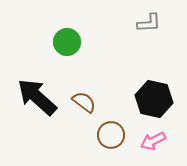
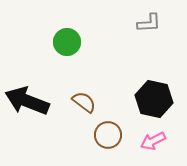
black arrow: moved 10 px left, 4 px down; rotated 21 degrees counterclockwise
brown circle: moved 3 px left
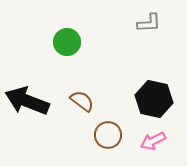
brown semicircle: moved 2 px left, 1 px up
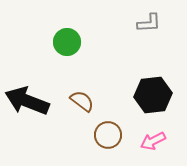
black hexagon: moved 1 px left, 4 px up; rotated 18 degrees counterclockwise
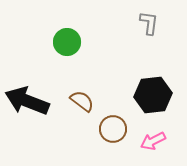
gray L-shape: rotated 80 degrees counterclockwise
brown circle: moved 5 px right, 6 px up
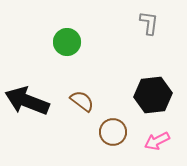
brown circle: moved 3 px down
pink arrow: moved 4 px right
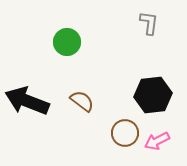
brown circle: moved 12 px right, 1 px down
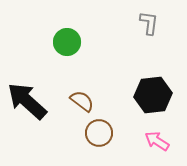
black arrow: rotated 21 degrees clockwise
brown circle: moved 26 px left
pink arrow: rotated 60 degrees clockwise
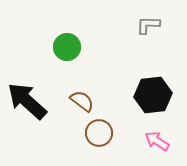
gray L-shape: moved 1 px left, 2 px down; rotated 95 degrees counterclockwise
green circle: moved 5 px down
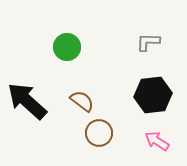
gray L-shape: moved 17 px down
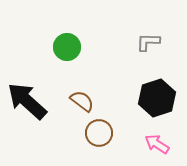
black hexagon: moved 4 px right, 3 px down; rotated 12 degrees counterclockwise
pink arrow: moved 3 px down
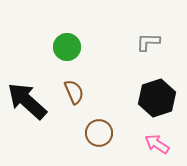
brown semicircle: moved 8 px left, 9 px up; rotated 30 degrees clockwise
